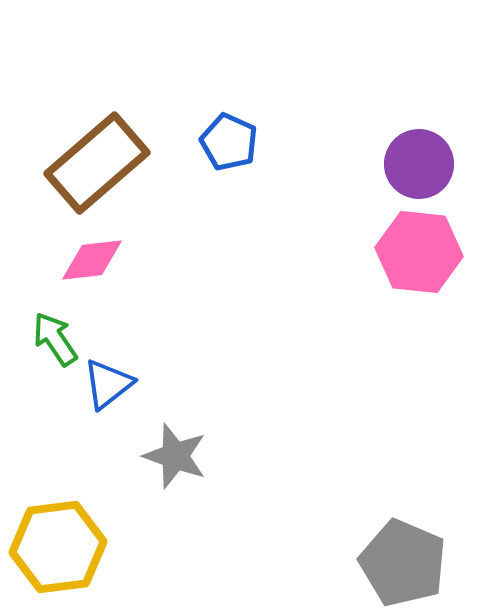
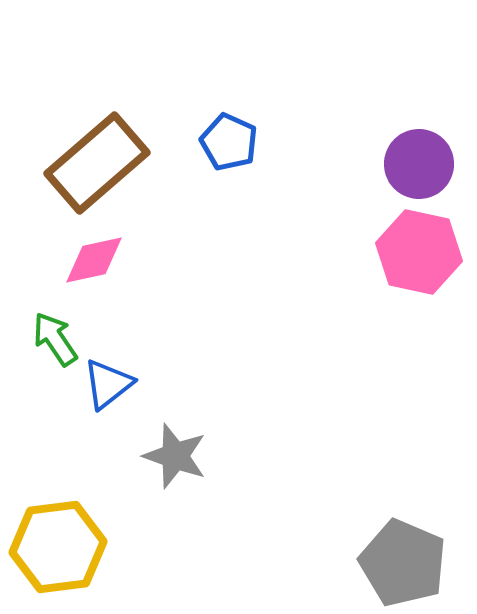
pink hexagon: rotated 6 degrees clockwise
pink diamond: moved 2 px right; rotated 6 degrees counterclockwise
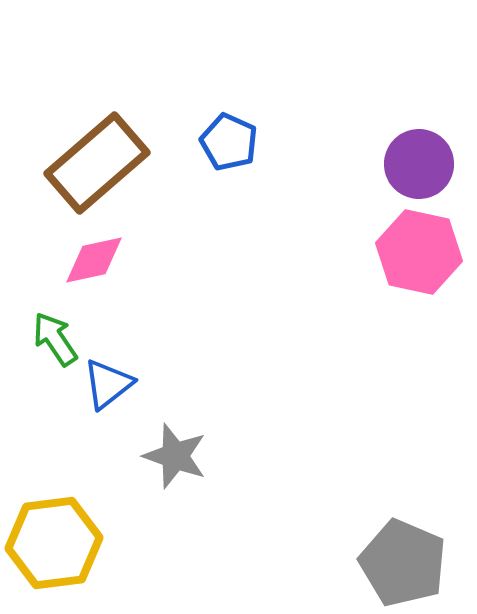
yellow hexagon: moved 4 px left, 4 px up
